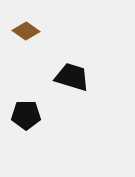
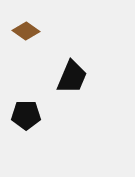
black trapezoid: rotated 96 degrees clockwise
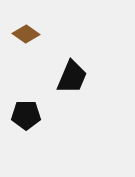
brown diamond: moved 3 px down
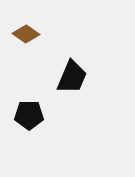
black pentagon: moved 3 px right
